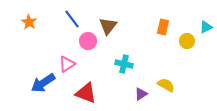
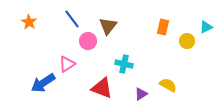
yellow semicircle: moved 2 px right
red triangle: moved 16 px right, 5 px up
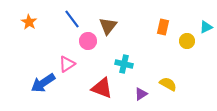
yellow semicircle: moved 1 px up
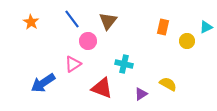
orange star: moved 2 px right
brown triangle: moved 5 px up
pink triangle: moved 6 px right
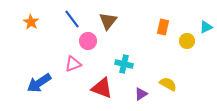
pink triangle: rotated 12 degrees clockwise
blue arrow: moved 4 px left
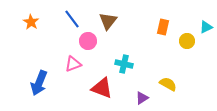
blue arrow: rotated 35 degrees counterclockwise
purple triangle: moved 1 px right, 4 px down
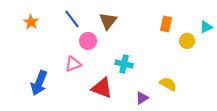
orange rectangle: moved 3 px right, 3 px up
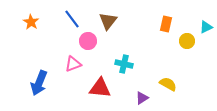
red triangle: moved 2 px left; rotated 15 degrees counterclockwise
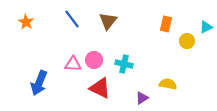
orange star: moved 5 px left
pink circle: moved 6 px right, 19 px down
pink triangle: rotated 24 degrees clockwise
yellow semicircle: rotated 18 degrees counterclockwise
red triangle: rotated 20 degrees clockwise
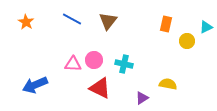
blue line: rotated 24 degrees counterclockwise
blue arrow: moved 4 px left, 2 px down; rotated 45 degrees clockwise
